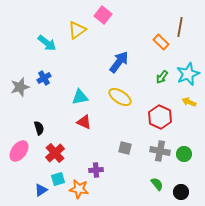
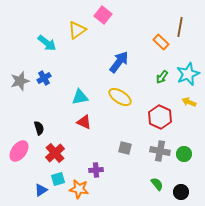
gray star: moved 6 px up
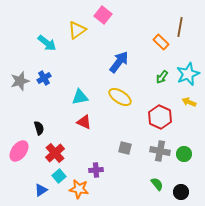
cyan square: moved 1 px right, 3 px up; rotated 24 degrees counterclockwise
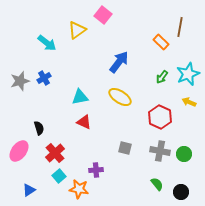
blue triangle: moved 12 px left
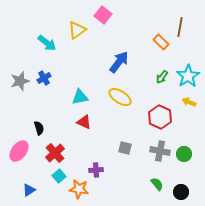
cyan star: moved 2 px down; rotated 10 degrees counterclockwise
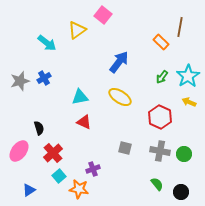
red cross: moved 2 px left
purple cross: moved 3 px left, 1 px up; rotated 16 degrees counterclockwise
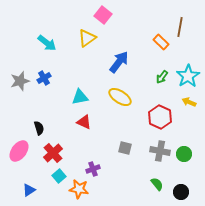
yellow triangle: moved 10 px right, 8 px down
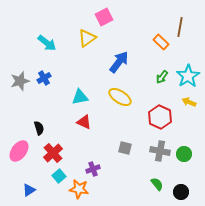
pink square: moved 1 px right, 2 px down; rotated 24 degrees clockwise
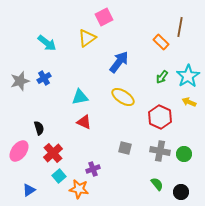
yellow ellipse: moved 3 px right
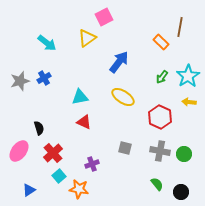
yellow arrow: rotated 16 degrees counterclockwise
purple cross: moved 1 px left, 5 px up
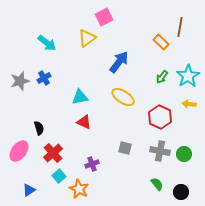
yellow arrow: moved 2 px down
orange star: rotated 18 degrees clockwise
